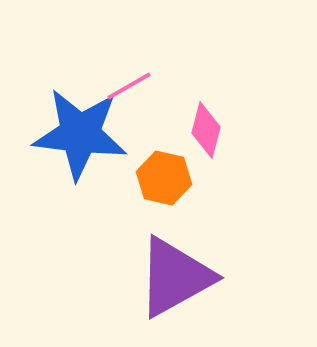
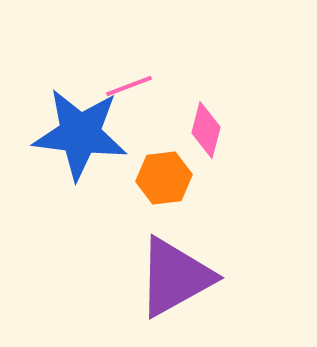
pink line: rotated 9 degrees clockwise
orange hexagon: rotated 20 degrees counterclockwise
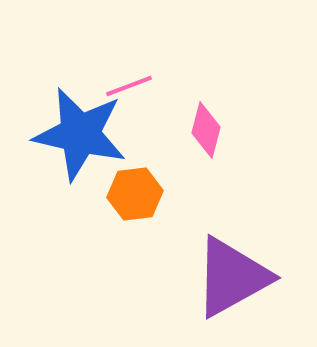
blue star: rotated 6 degrees clockwise
orange hexagon: moved 29 px left, 16 px down
purple triangle: moved 57 px right
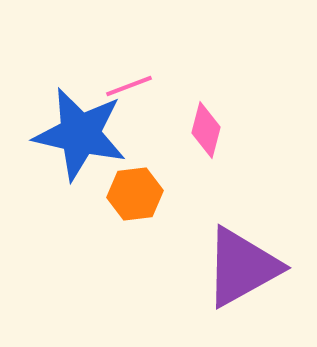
purple triangle: moved 10 px right, 10 px up
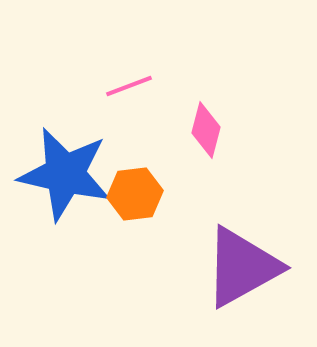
blue star: moved 15 px left, 40 px down
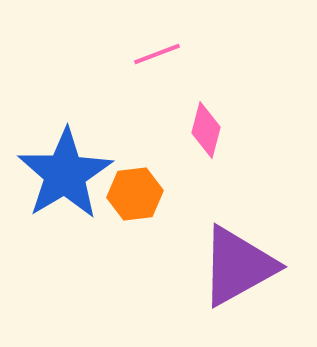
pink line: moved 28 px right, 32 px up
blue star: rotated 28 degrees clockwise
purple triangle: moved 4 px left, 1 px up
